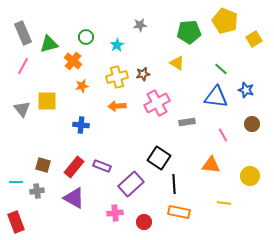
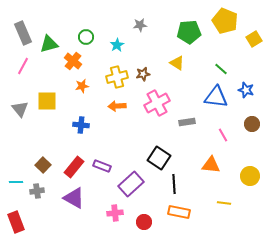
gray triangle at (22, 109): moved 2 px left
brown square at (43, 165): rotated 28 degrees clockwise
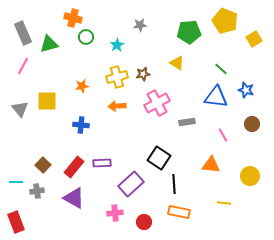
orange cross at (73, 61): moved 43 px up; rotated 24 degrees counterclockwise
purple rectangle at (102, 166): moved 3 px up; rotated 24 degrees counterclockwise
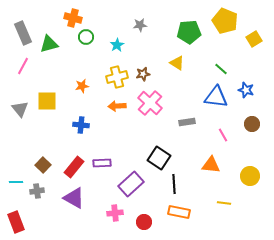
pink cross at (157, 103): moved 7 px left; rotated 20 degrees counterclockwise
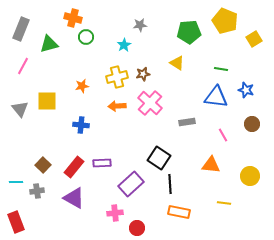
gray rectangle at (23, 33): moved 2 px left, 4 px up; rotated 45 degrees clockwise
cyan star at (117, 45): moved 7 px right
green line at (221, 69): rotated 32 degrees counterclockwise
black line at (174, 184): moved 4 px left
red circle at (144, 222): moved 7 px left, 6 px down
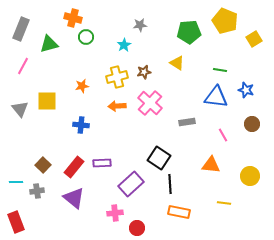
green line at (221, 69): moved 1 px left, 1 px down
brown star at (143, 74): moved 1 px right, 2 px up
purple triangle at (74, 198): rotated 10 degrees clockwise
